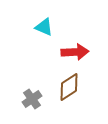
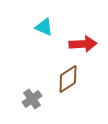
red arrow: moved 8 px right, 8 px up
brown diamond: moved 1 px left, 8 px up
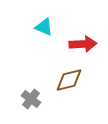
brown diamond: moved 1 px right, 1 px down; rotated 20 degrees clockwise
gray cross: moved 1 px left; rotated 18 degrees counterclockwise
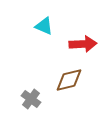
cyan triangle: moved 1 px up
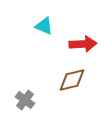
brown diamond: moved 3 px right
gray cross: moved 6 px left, 1 px down
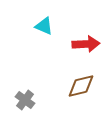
red arrow: moved 3 px right
brown diamond: moved 9 px right, 6 px down
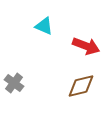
red arrow: moved 2 px down; rotated 24 degrees clockwise
gray cross: moved 11 px left, 17 px up
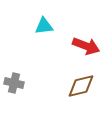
cyan triangle: rotated 30 degrees counterclockwise
gray cross: rotated 24 degrees counterclockwise
